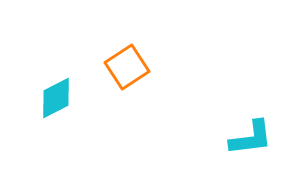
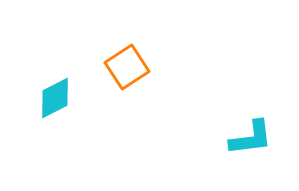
cyan diamond: moved 1 px left
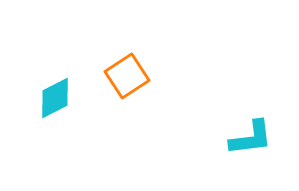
orange square: moved 9 px down
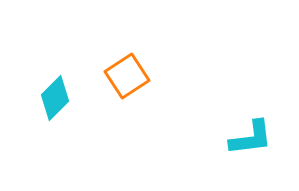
cyan diamond: rotated 18 degrees counterclockwise
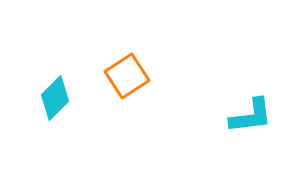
cyan L-shape: moved 22 px up
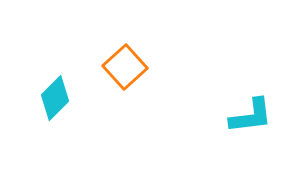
orange square: moved 2 px left, 9 px up; rotated 9 degrees counterclockwise
